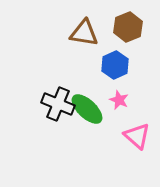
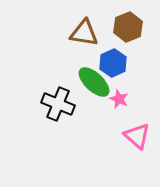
blue hexagon: moved 2 px left, 2 px up
pink star: moved 1 px up
green ellipse: moved 7 px right, 27 px up
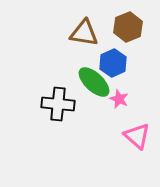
black cross: rotated 16 degrees counterclockwise
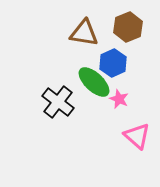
black cross: moved 2 px up; rotated 32 degrees clockwise
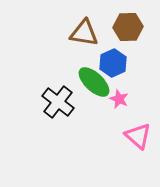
brown hexagon: rotated 20 degrees clockwise
pink triangle: moved 1 px right
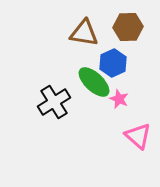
black cross: moved 4 px left; rotated 20 degrees clockwise
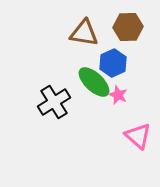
pink star: moved 1 px left, 4 px up
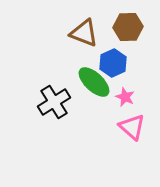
brown triangle: rotated 12 degrees clockwise
pink star: moved 7 px right, 2 px down
pink triangle: moved 6 px left, 9 px up
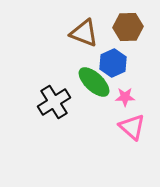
pink star: rotated 24 degrees counterclockwise
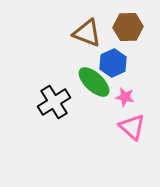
brown triangle: moved 3 px right
pink star: rotated 12 degrees clockwise
